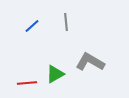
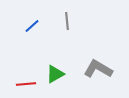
gray line: moved 1 px right, 1 px up
gray L-shape: moved 8 px right, 7 px down
red line: moved 1 px left, 1 px down
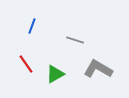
gray line: moved 8 px right, 19 px down; rotated 66 degrees counterclockwise
blue line: rotated 28 degrees counterclockwise
red line: moved 20 px up; rotated 60 degrees clockwise
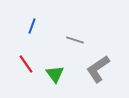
gray L-shape: rotated 64 degrees counterclockwise
green triangle: rotated 36 degrees counterclockwise
